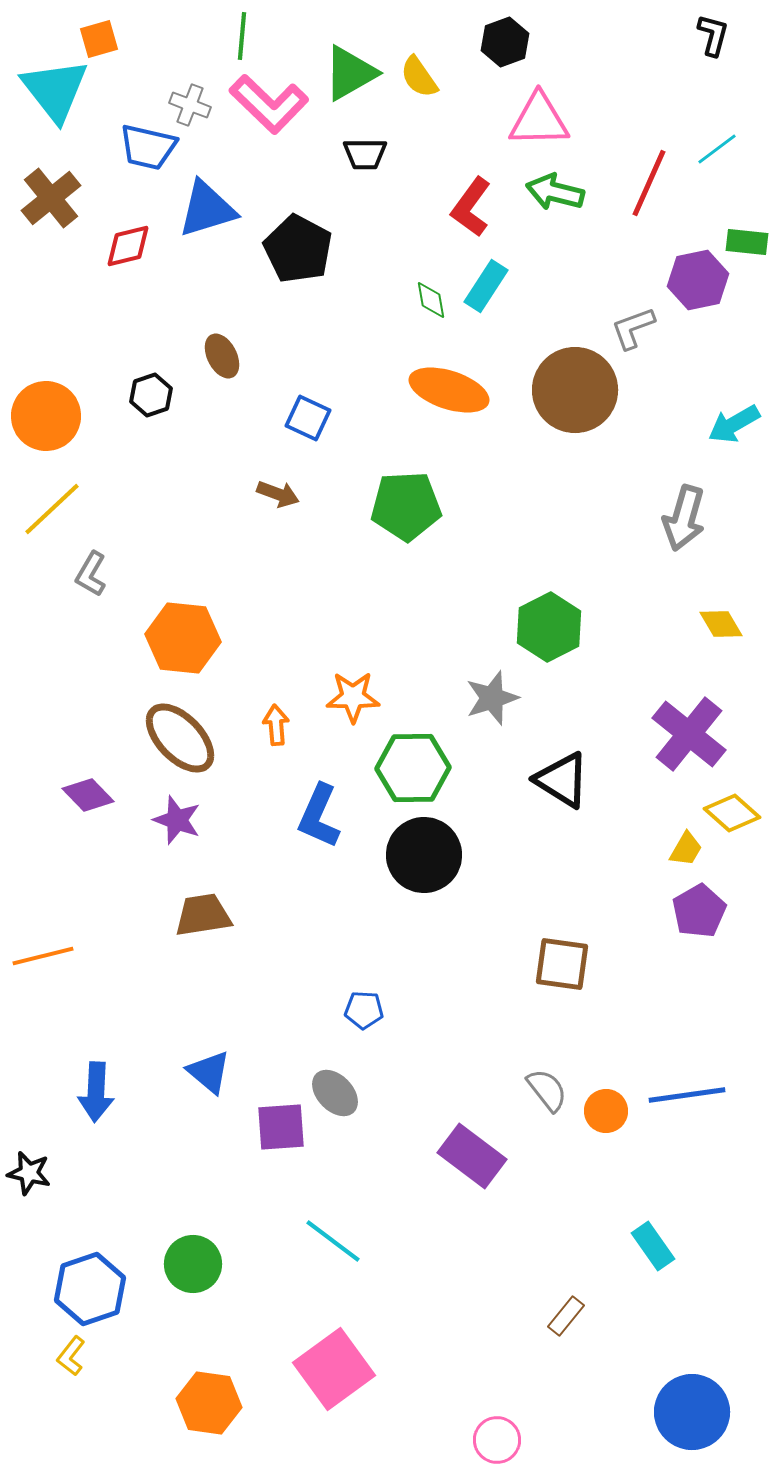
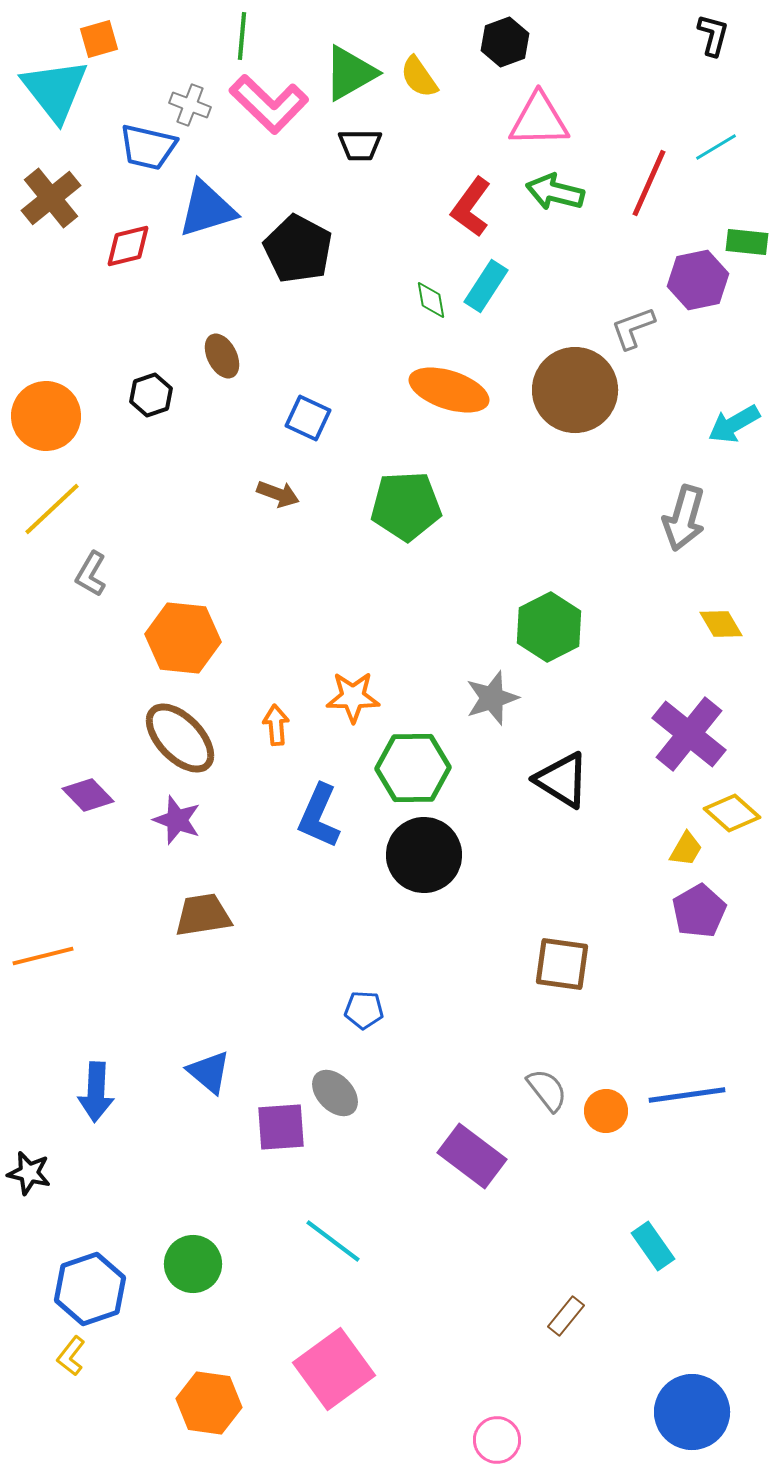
cyan line at (717, 149): moved 1 px left, 2 px up; rotated 6 degrees clockwise
black trapezoid at (365, 154): moved 5 px left, 9 px up
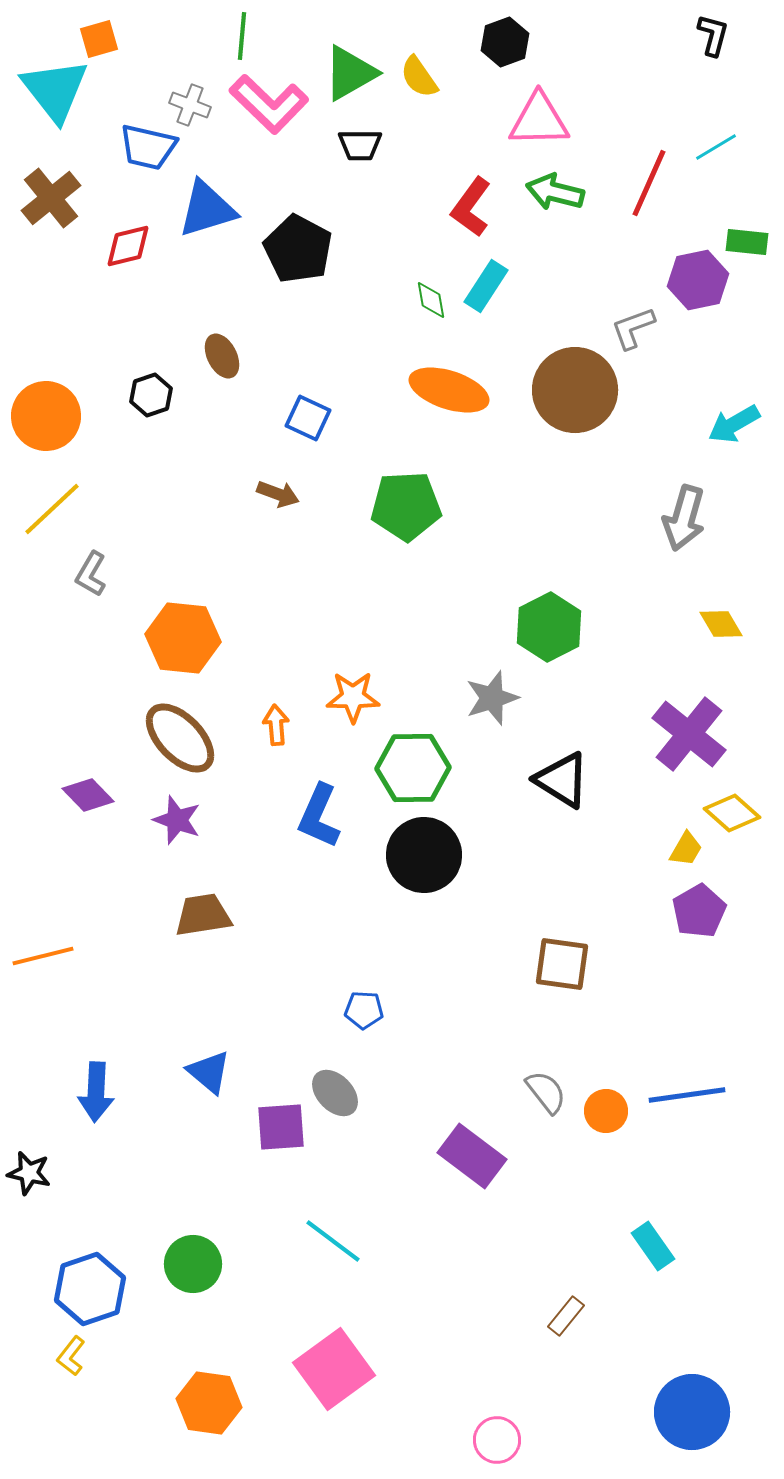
gray semicircle at (547, 1090): moved 1 px left, 2 px down
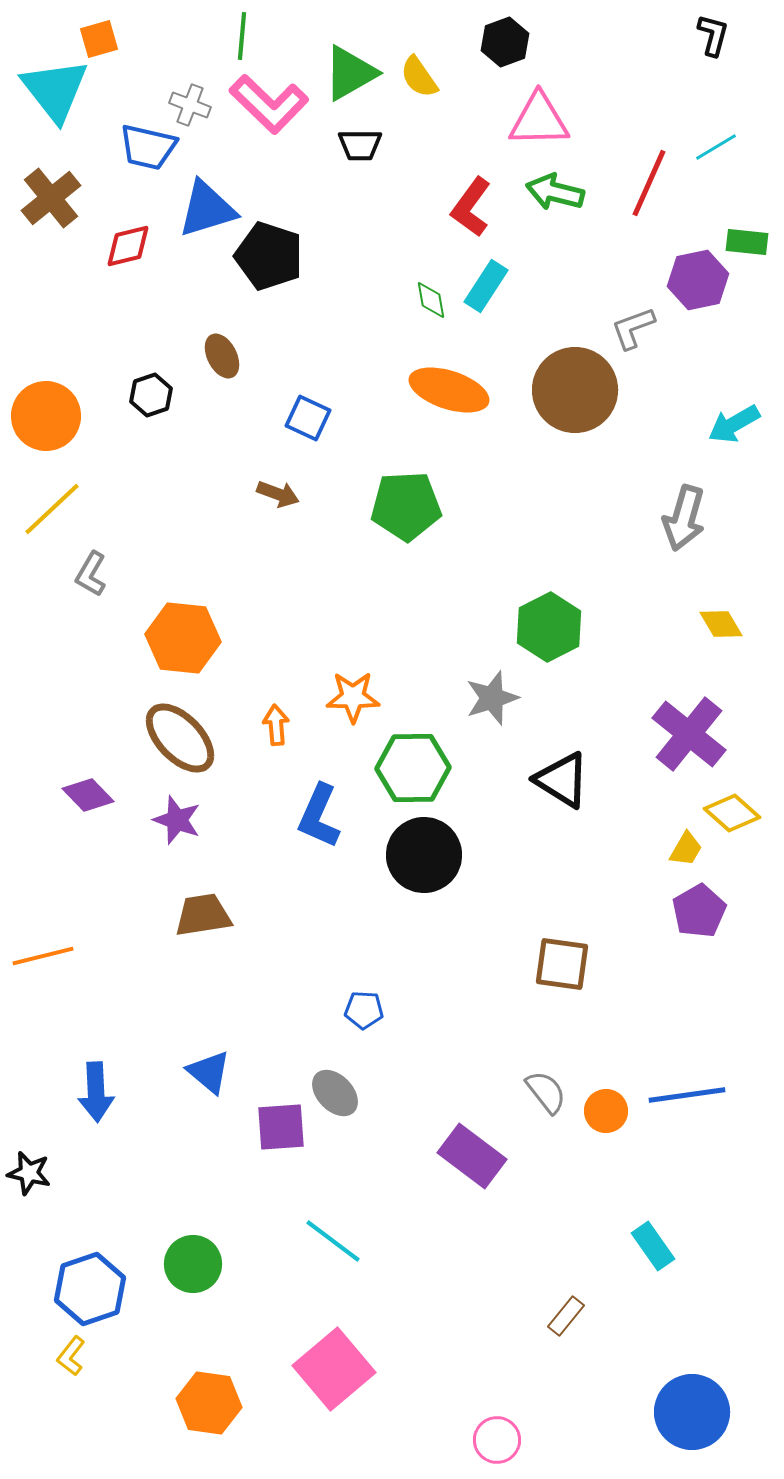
black pentagon at (298, 249): moved 29 px left, 7 px down; rotated 10 degrees counterclockwise
blue arrow at (96, 1092): rotated 6 degrees counterclockwise
pink square at (334, 1369): rotated 4 degrees counterclockwise
